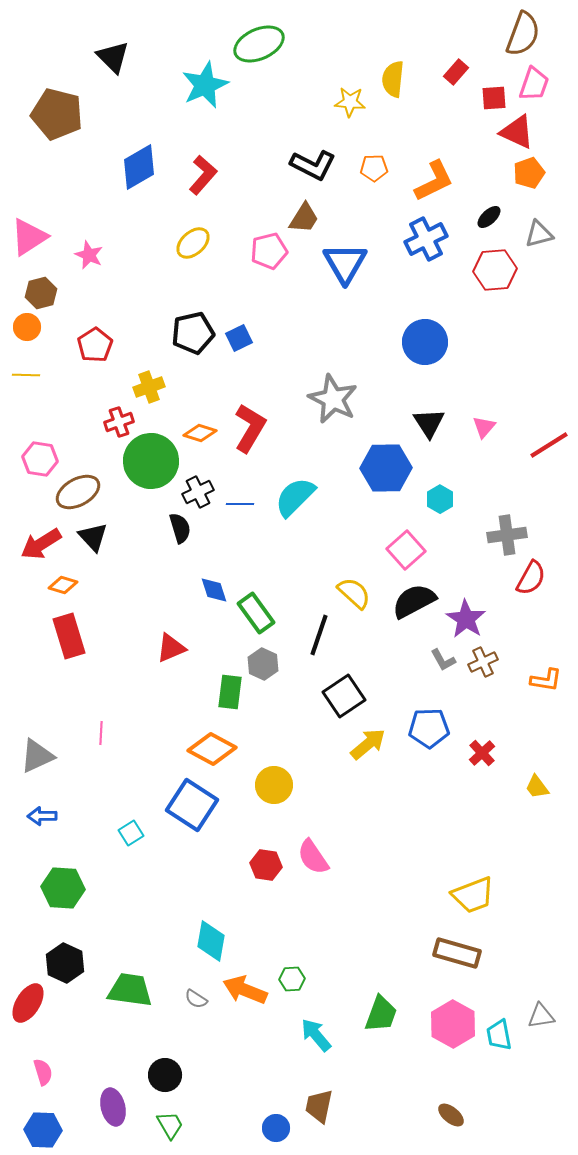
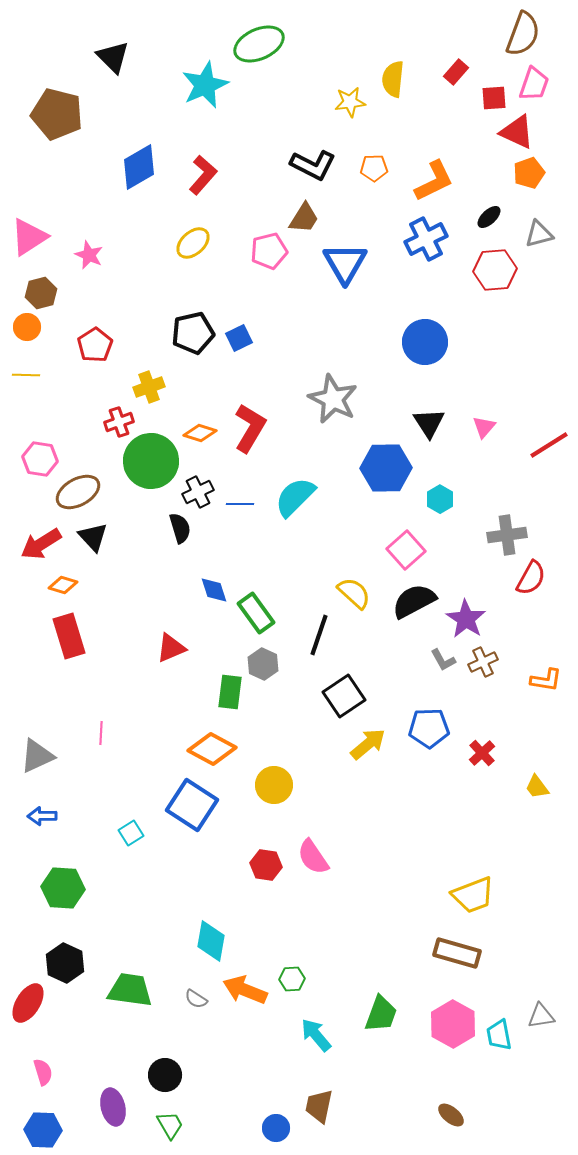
yellow star at (350, 102): rotated 12 degrees counterclockwise
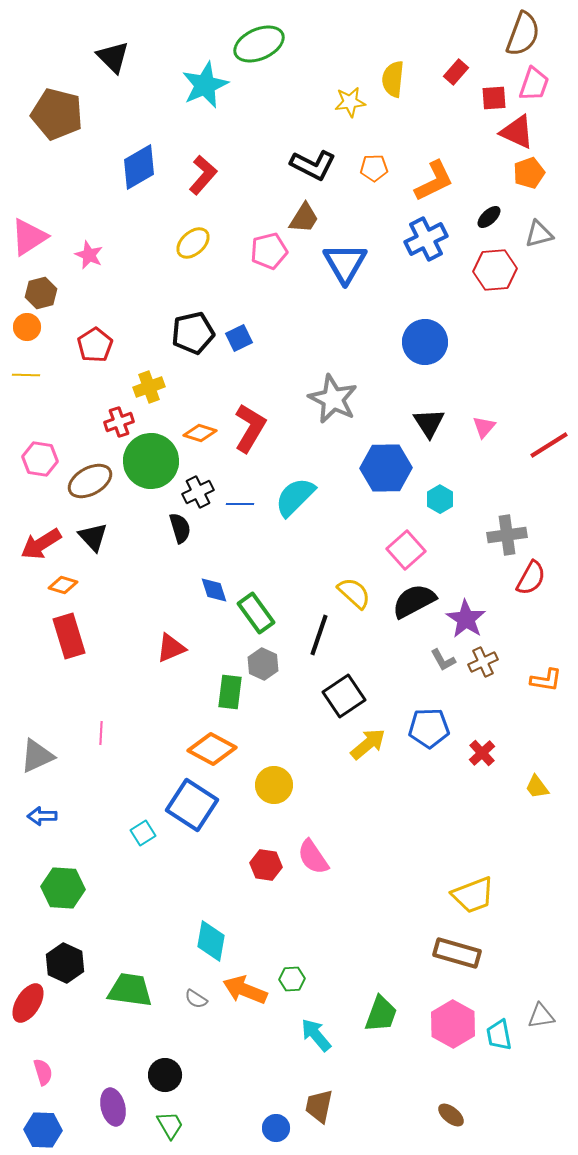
brown ellipse at (78, 492): moved 12 px right, 11 px up
cyan square at (131, 833): moved 12 px right
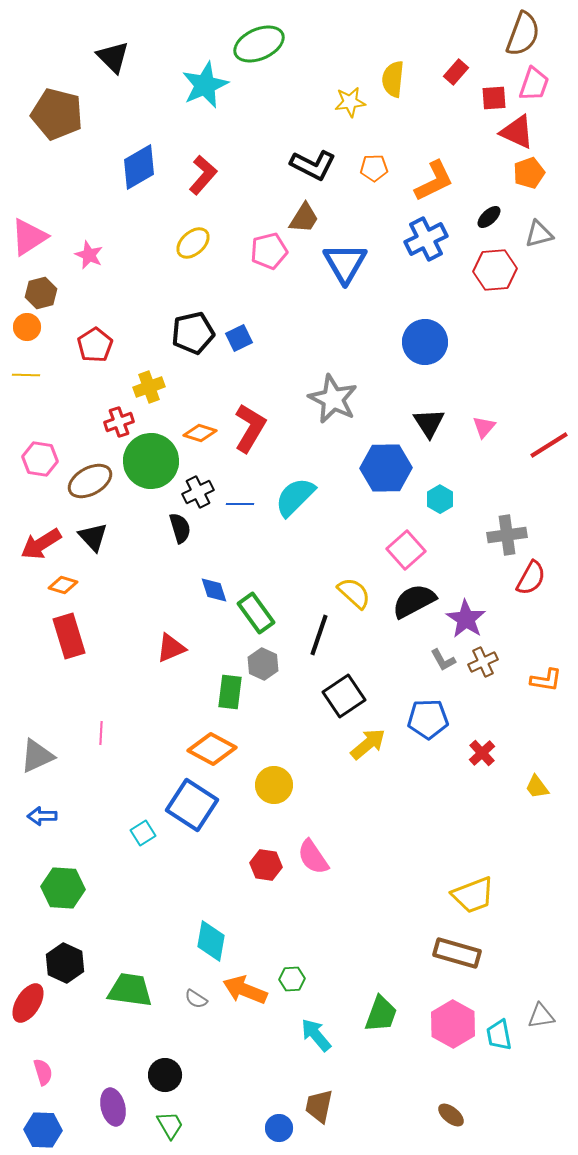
blue pentagon at (429, 728): moved 1 px left, 9 px up
blue circle at (276, 1128): moved 3 px right
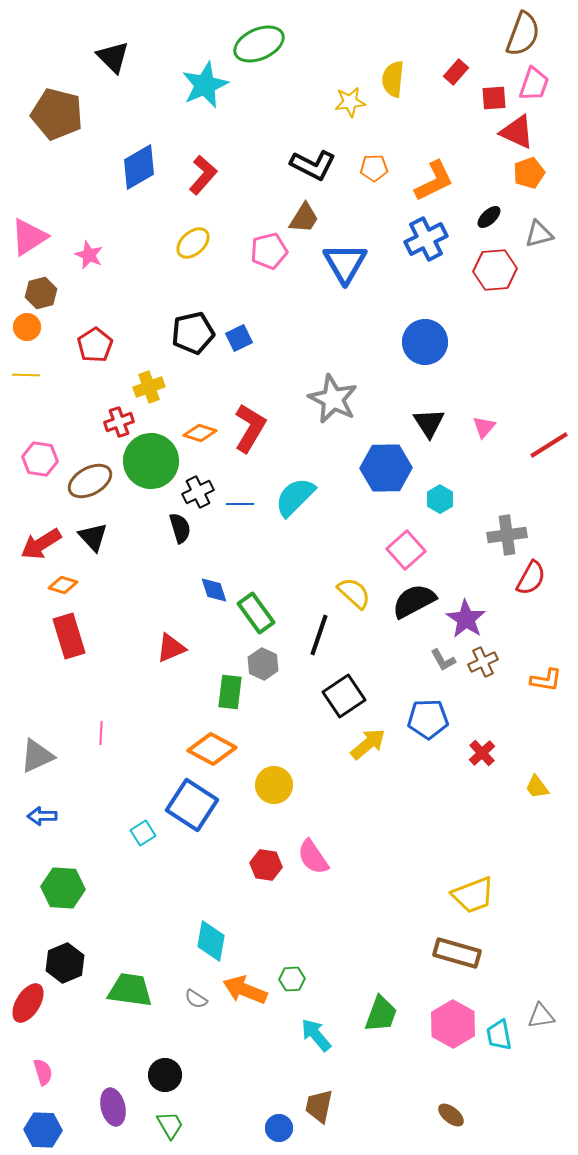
black hexagon at (65, 963): rotated 12 degrees clockwise
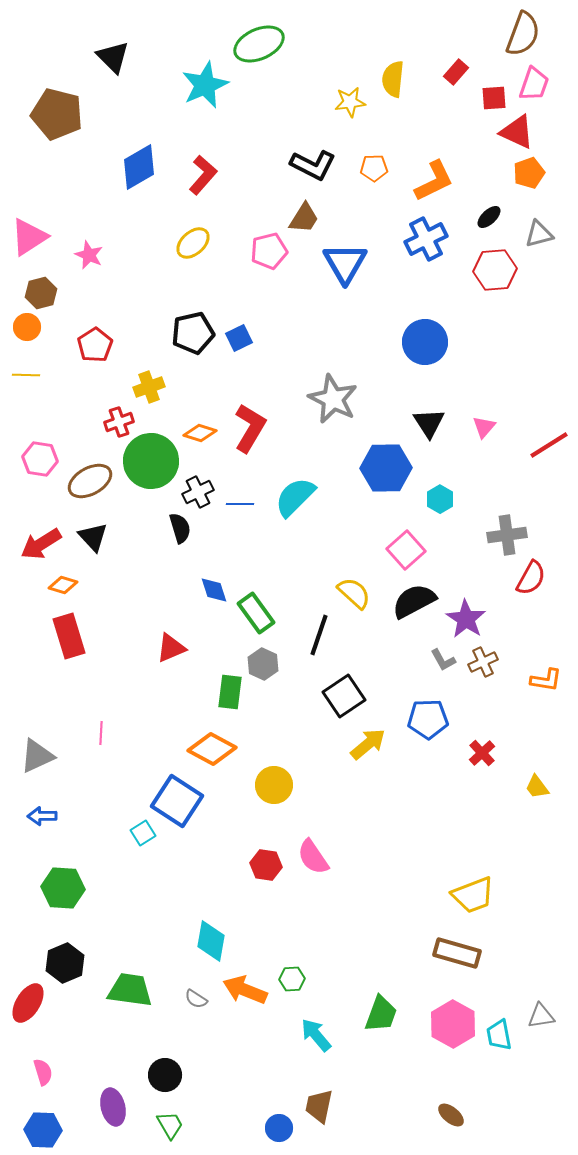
blue square at (192, 805): moved 15 px left, 4 px up
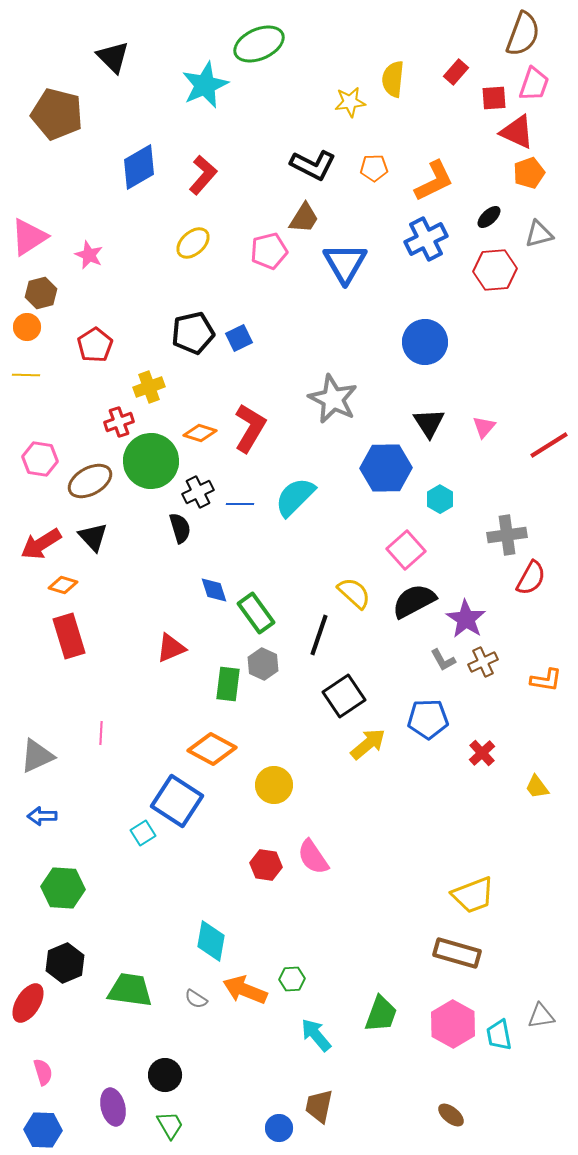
green rectangle at (230, 692): moved 2 px left, 8 px up
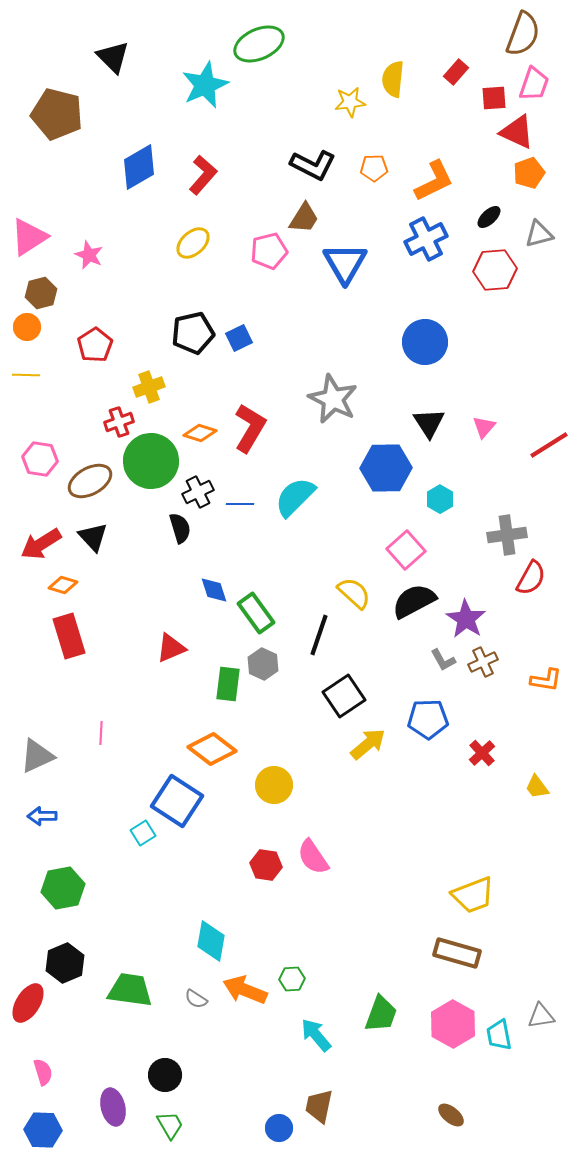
orange diamond at (212, 749): rotated 9 degrees clockwise
green hexagon at (63, 888): rotated 15 degrees counterclockwise
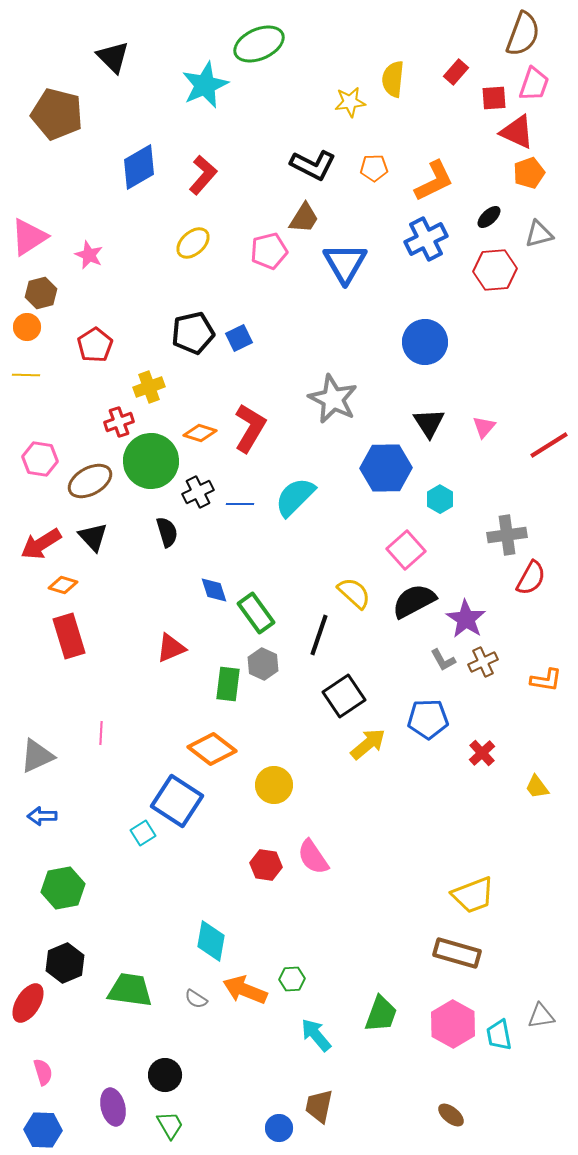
black semicircle at (180, 528): moved 13 px left, 4 px down
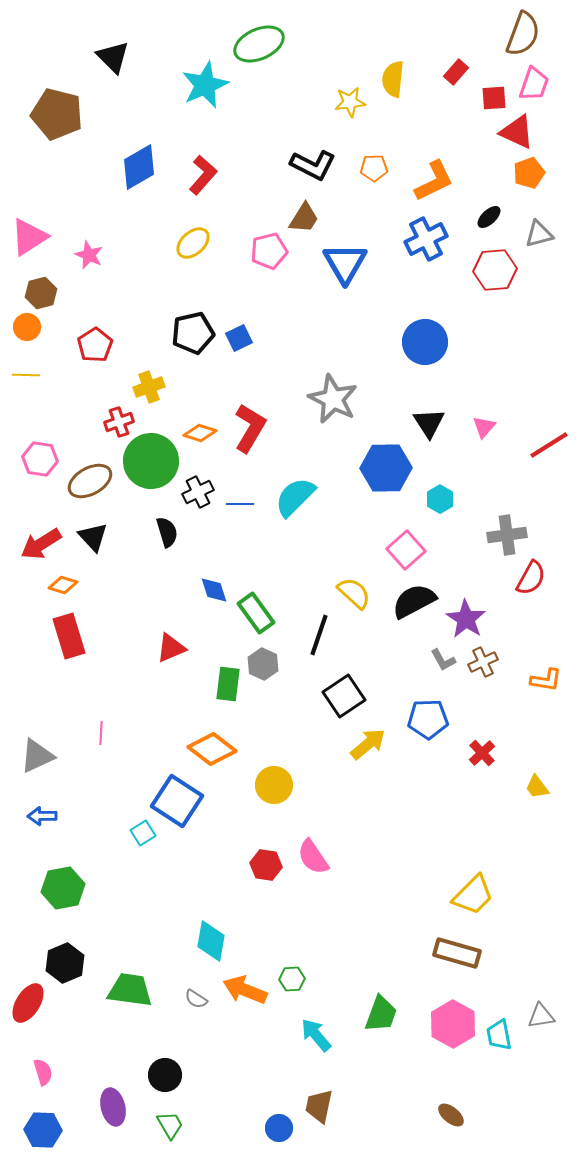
yellow trapezoid at (473, 895): rotated 24 degrees counterclockwise
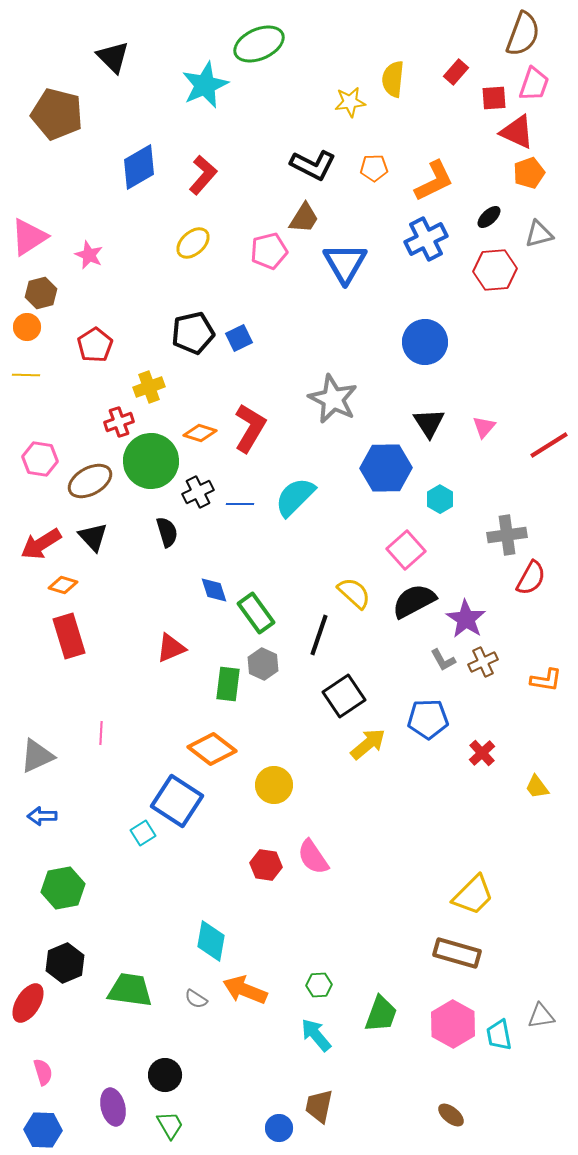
green hexagon at (292, 979): moved 27 px right, 6 px down
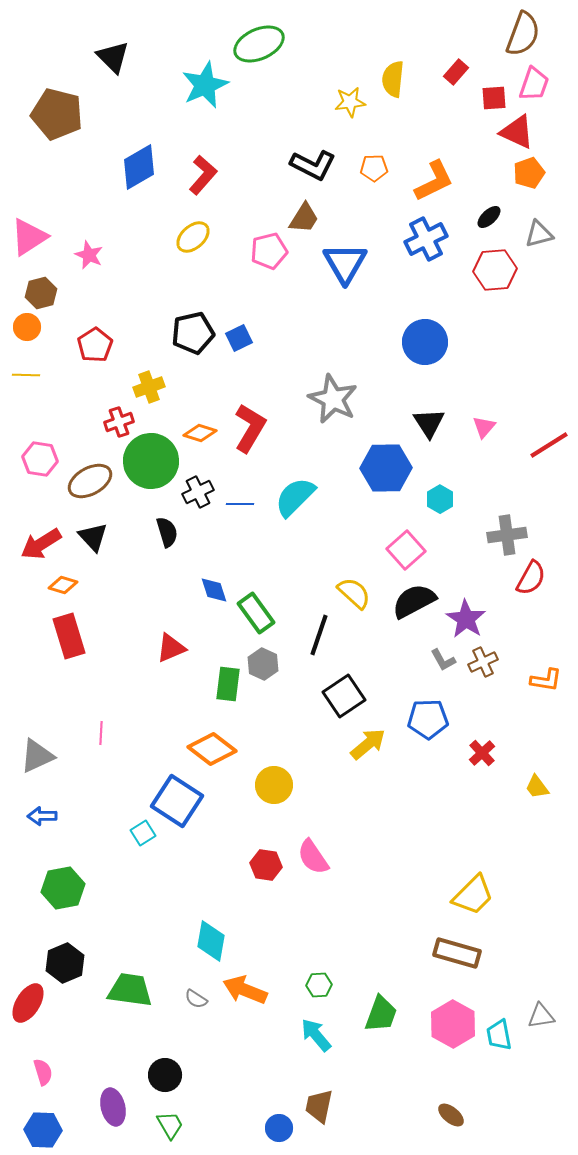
yellow ellipse at (193, 243): moved 6 px up
